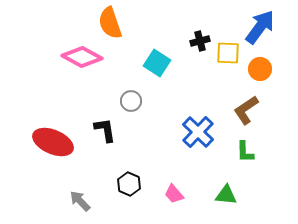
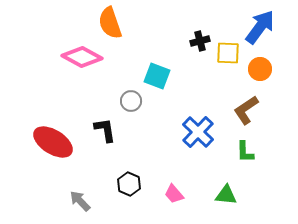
cyan square: moved 13 px down; rotated 12 degrees counterclockwise
red ellipse: rotated 9 degrees clockwise
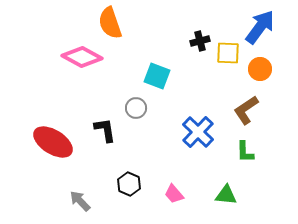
gray circle: moved 5 px right, 7 px down
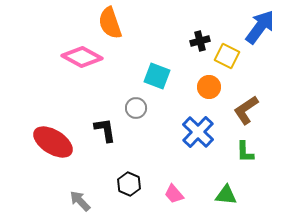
yellow square: moved 1 px left, 3 px down; rotated 25 degrees clockwise
orange circle: moved 51 px left, 18 px down
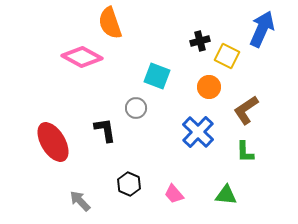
blue arrow: moved 2 px right, 2 px down; rotated 12 degrees counterclockwise
red ellipse: rotated 27 degrees clockwise
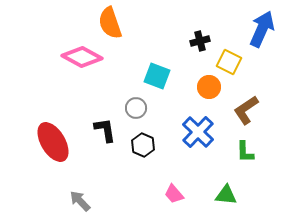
yellow square: moved 2 px right, 6 px down
black hexagon: moved 14 px right, 39 px up
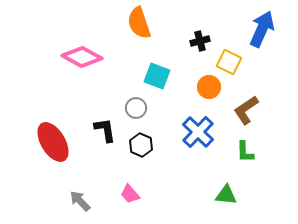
orange semicircle: moved 29 px right
black hexagon: moved 2 px left
pink trapezoid: moved 44 px left
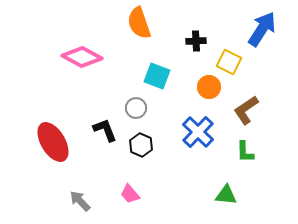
blue arrow: rotated 9 degrees clockwise
black cross: moved 4 px left; rotated 12 degrees clockwise
black L-shape: rotated 12 degrees counterclockwise
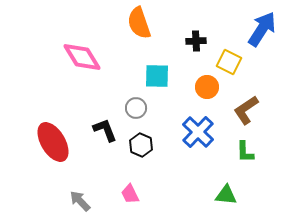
pink diamond: rotated 30 degrees clockwise
cyan square: rotated 20 degrees counterclockwise
orange circle: moved 2 px left
pink trapezoid: rotated 15 degrees clockwise
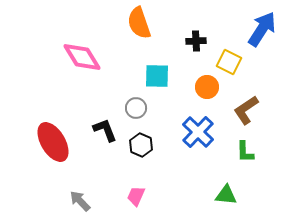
pink trapezoid: moved 6 px right, 2 px down; rotated 50 degrees clockwise
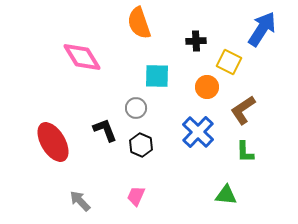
brown L-shape: moved 3 px left
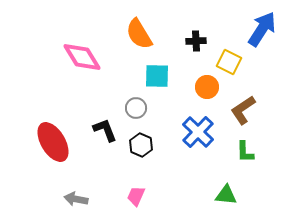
orange semicircle: moved 11 px down; rotated 12 degrees counterclockwise
gray arrow: moved 4 px left, 2 px up; rotated 35 degrees counterclockwise
